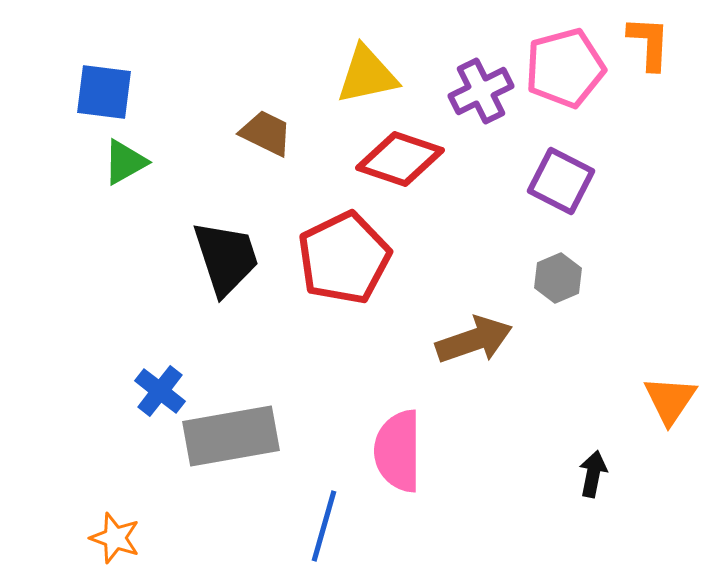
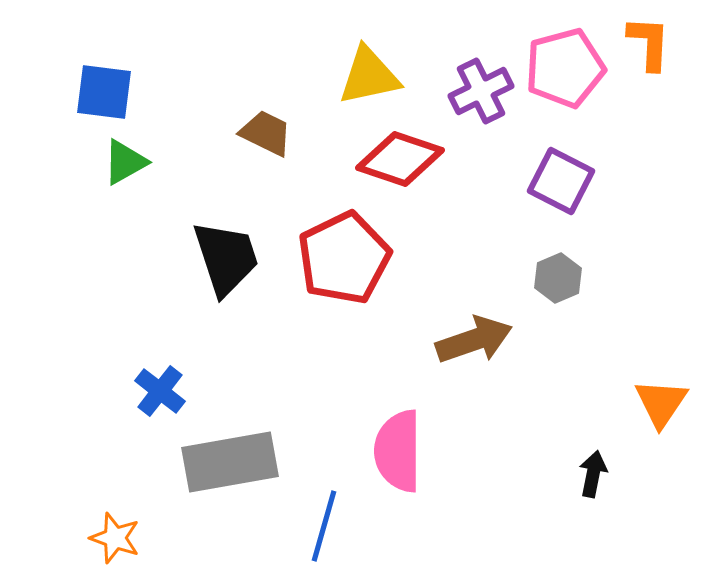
yellow triangle: moved 2 px right, 1 px down
orange triangle: moved 9 px left, 3 px down
gray rectangle: moved 1 px left, 26 px down
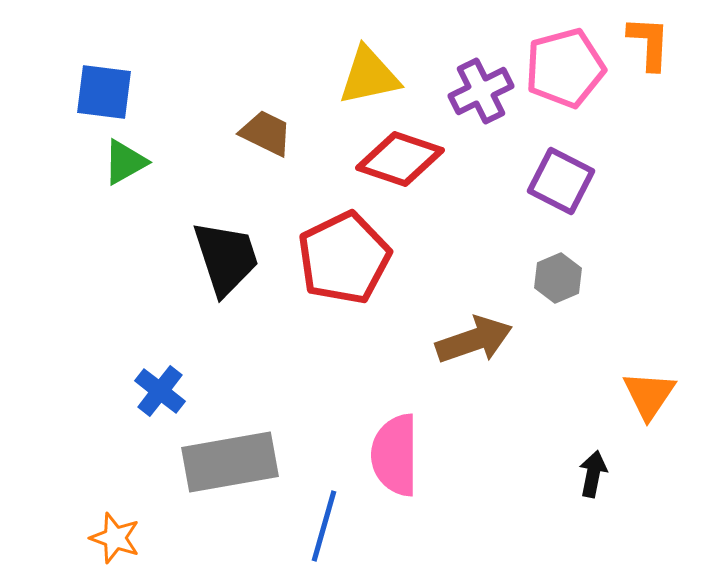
orange triangle: moved 12 px left, 8 px up
pink semicircle: moved 3 px left, 4 px down
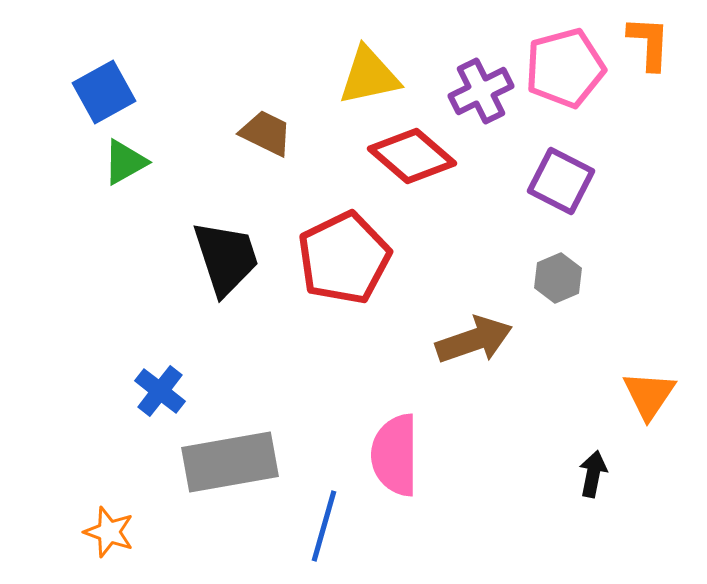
blue square: rotated 36 degrees counterclockwise
red diamond: moved 12 px right, 3 px up; rotated 22 degrees clockwise
orange star: moved 6 px left, 6 px up
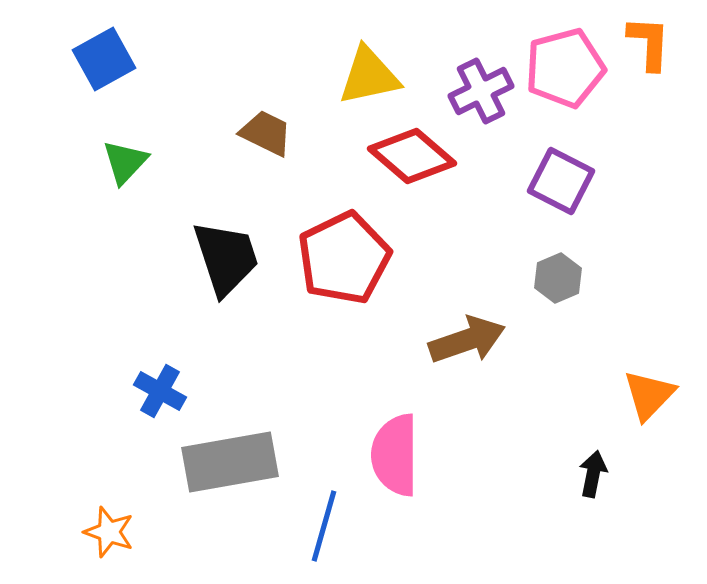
blue square: moved 33 px up
green triangle: rotated 18 degrees counterclockwise
brown arrow: moved 7 px left
blue cross: rotated 9 degrees counterclockwise
orange triangle: rotated 10 degrees clockwise
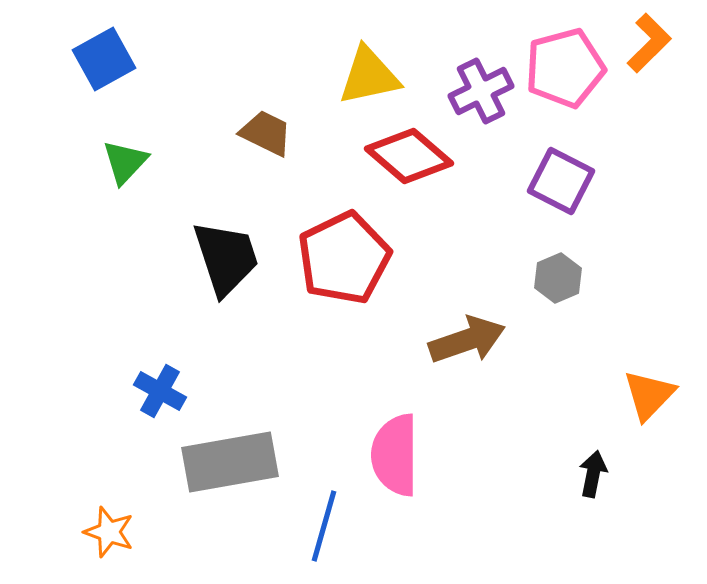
orange L-shape: rotated 42 degrees clockwise
red diamond: moved 3 px left
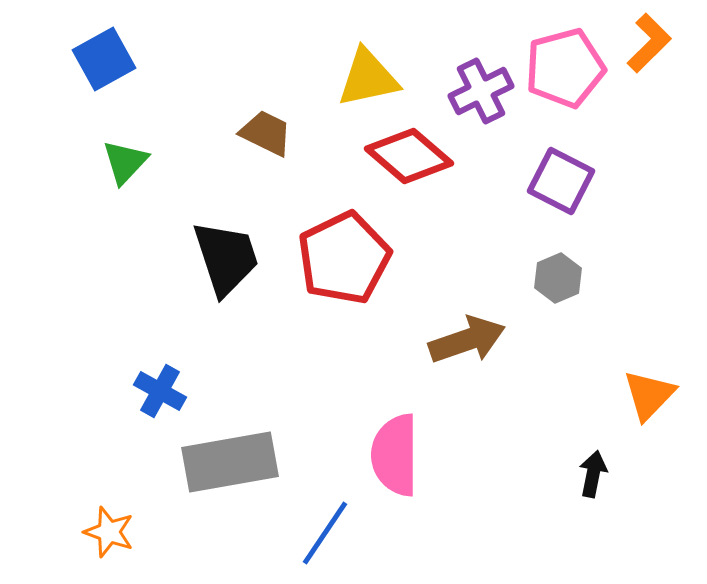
yellow triangle: moved 1 px left, 2 px down
blue line: moved 1 px right, 7 px down; rotated 18 degrees clockwise
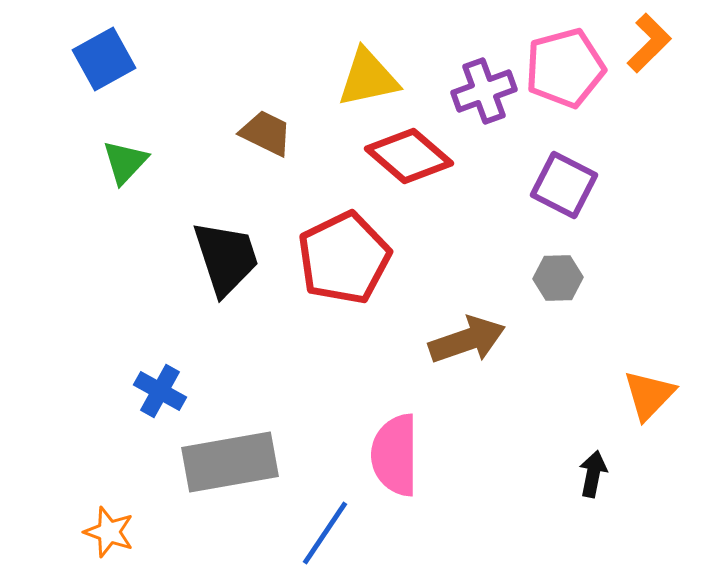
purple cross: moved 3 px right; rotated 6 degrees clockwise
purple square: moved 3 px right, 4 px down
gray hexagon: rotated 21 degrees clockwise
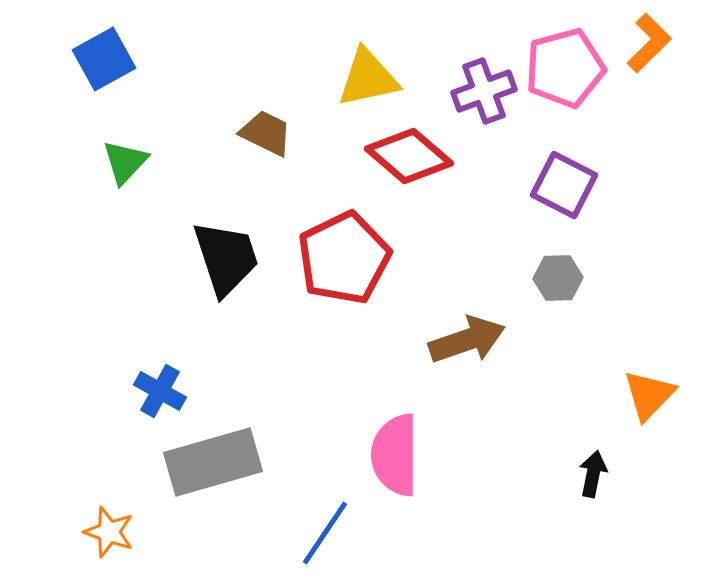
gray rectangle: moved 17 px left; rotated 6 degrees counterclockwise
